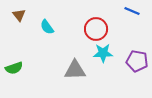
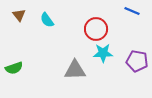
cyan semicircle: moved 7 px up
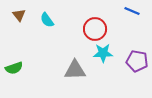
red circle: moved 1 px left
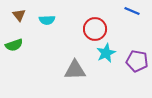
cyan semicircle: rotated 56 degrees counterclockwise
cyan star: moved 3 px right; rotated 24 degrees counterclockwise
green semicircle: moved 23 px up
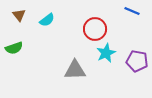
cyan semicircle: rotated 35 degrees counterclockwise
green semicircle: moved 3 px down
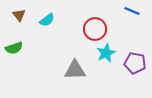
purple pentagon: moved 2 px left, 2 px down
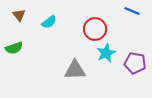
cyan semicircle: moved 2 px right, 2 px down
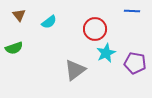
blue line: rotated 21 degrees counterclockwise
gray triangle: rotated 35 degrees counterclockwise
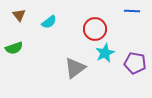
cyan star: moved 1 px left
gray triangle: moved 2 px up
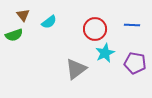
blue line: moved 14 px down
brown triangle: moved 4 px right
green semicircle: moved 13 px up
gray triangle: moved 1 px right, 1 px down
